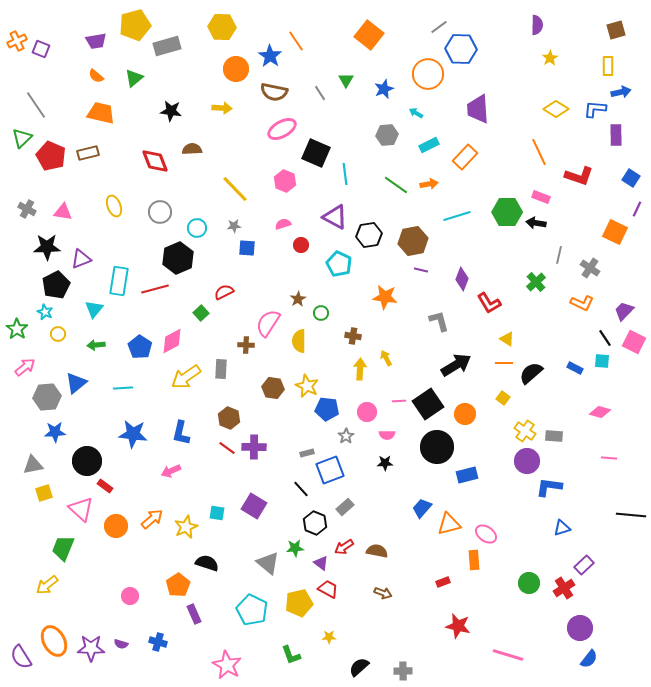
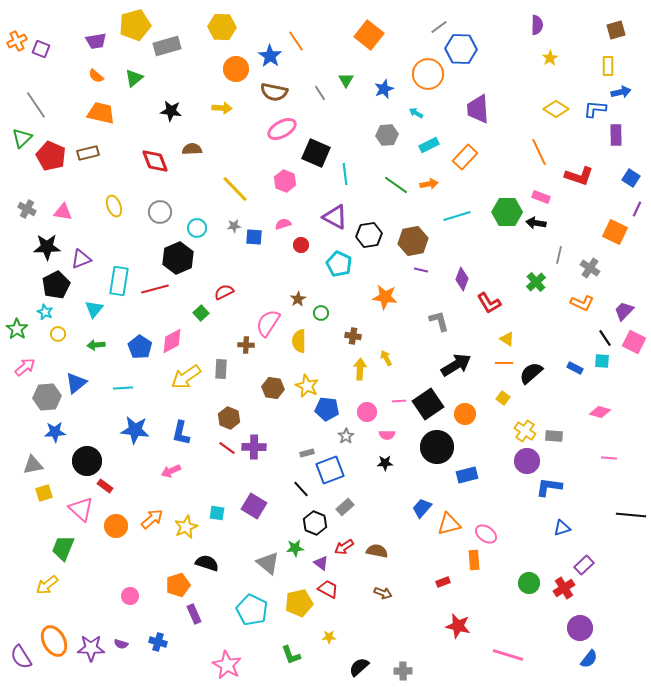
blue square at (247, 248): moved 7 px right, 11 px up
blue star at (133, 434): moved 2 px right, 4 px up
orange pentagon at (178, 585): rotated 15 degrees clockwise
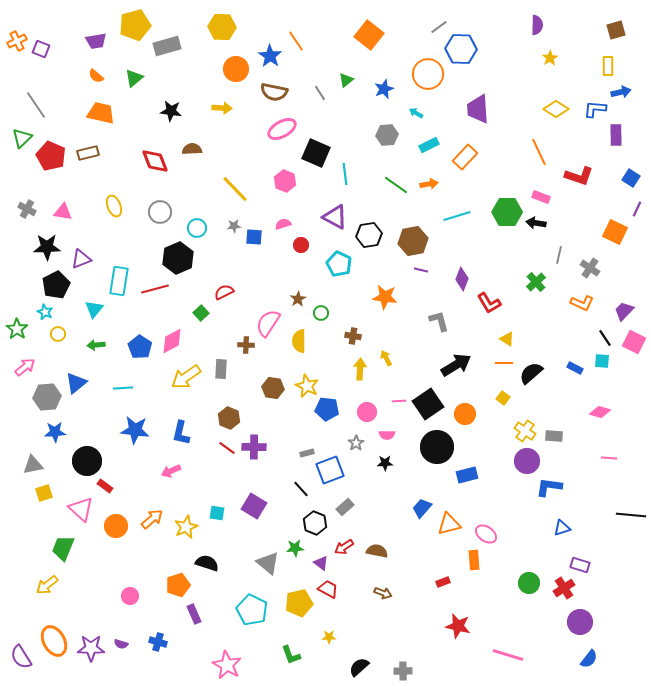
green triangle at (346, 80): rotated 21 degrees clockwise
gray star at (346, 436): moved 10 px right, 7 px down
purple rectangle at (584, 565): moved 4 px left; rotated 60 degrees clockwise
purple circle at (580, 628): moved 6 px up
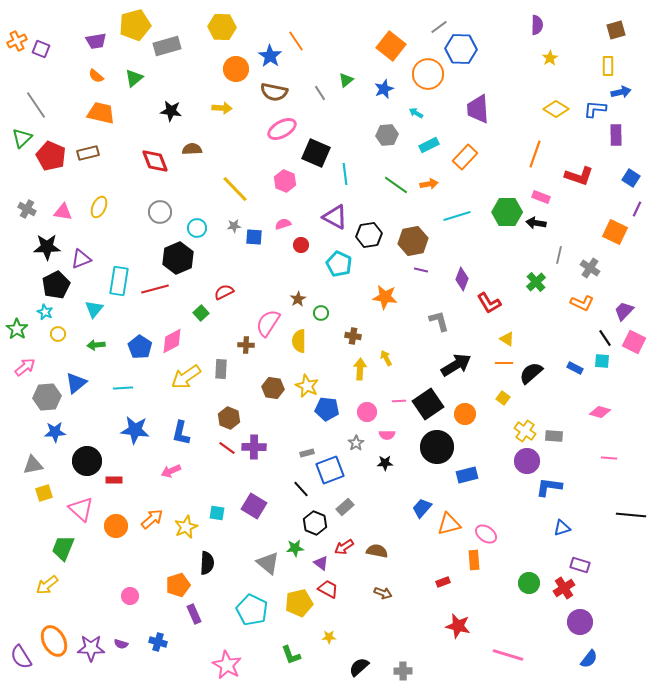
orange square at (369, 35): moved 22 px right, 11 px down
orange line at (539, 152): moved 4 px left, 2 px down; rotated 44 degrees clockwise
yellow ellipse at (114, 206): moved 15 px left, 1 px down; rotated 45 degrees clockwise
red rectangle at (105, 486): moved 9 px right, 6 px up; rotated 35 degrees counterclockwise
black semicircle at (207, 563): rotated 75 degrees clockwise
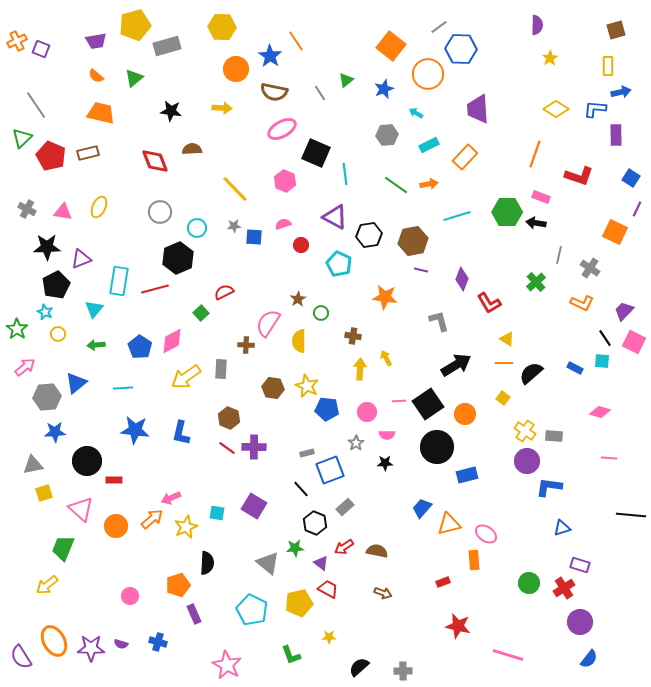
pink arrow at (171, 471): moved 27 px down
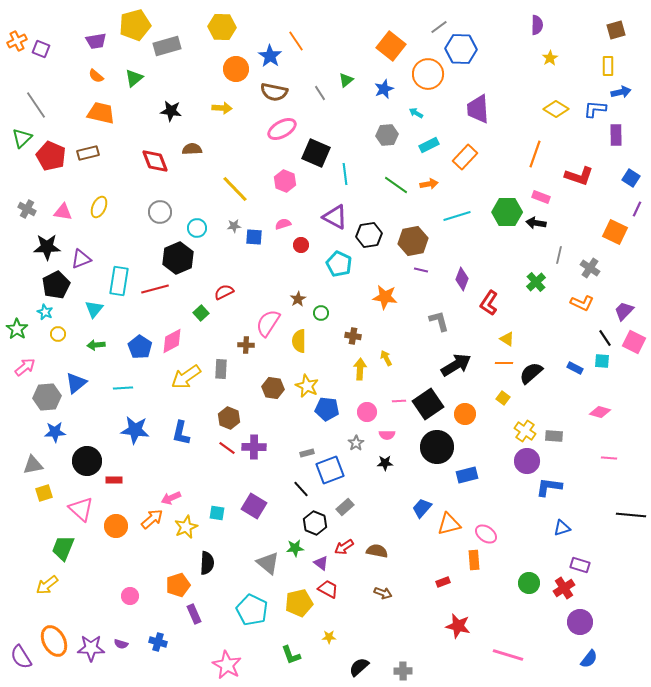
red L-shape at (489, 303): rotated 65 degrees clockwise
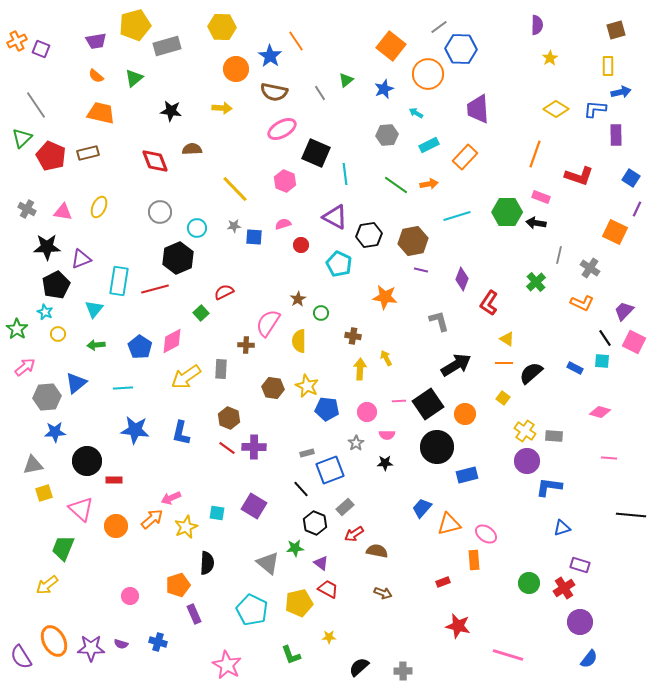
red arrow at (344, 547): moved 10 px right, 13 px up
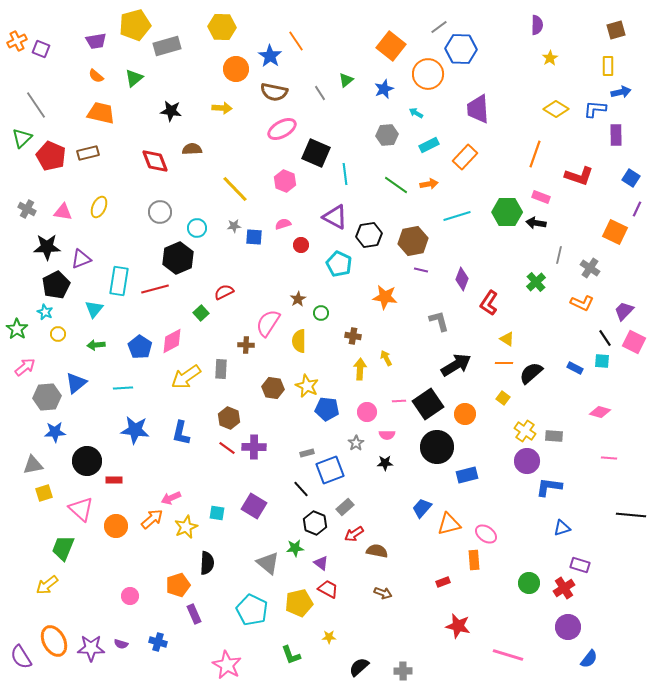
purple circle at (580, 622): moved 12 px left, 5 px down
